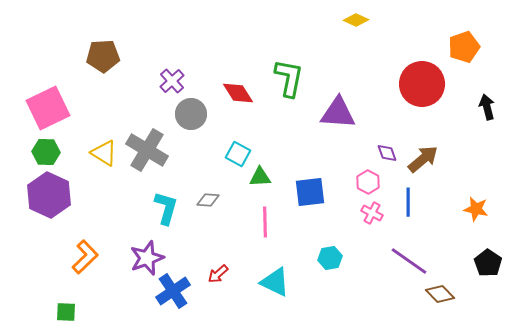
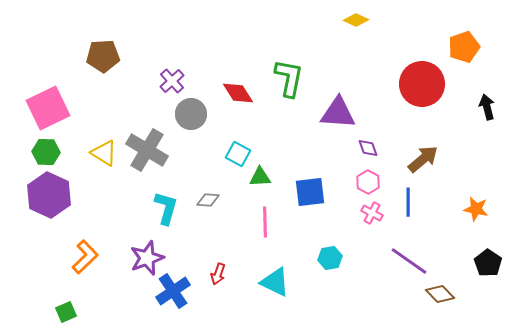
purple diamond: moved 19 px left, 5 px up
red arrow: rotated 30 degrees counterclockwise
green square: rotated 25 degrees counterclockwise
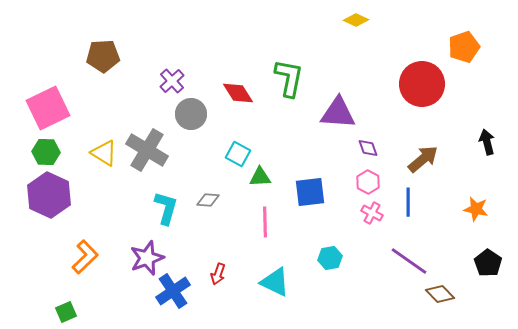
black arrow: moved 35 px down
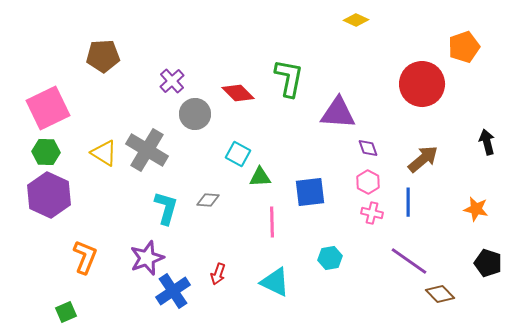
red diamond: rotated 12 degrees counterclockwise
gray circle: moved 4 px right
pink cross: rotated 15 degrees counterclockwise
pink line: moved 7 px right
orange L-shape: rotated 24 degrees counterclockwise
black pentagon: rotated 16 degrees counterclockwise
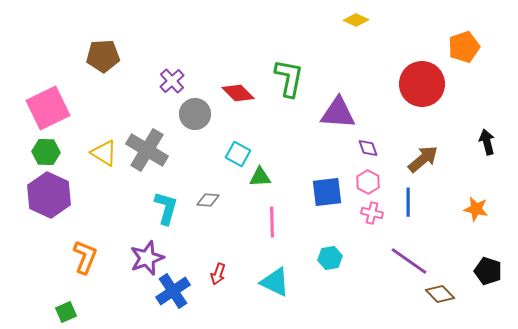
blue square: moved 17 px right
black pentagon: moved 8 px down
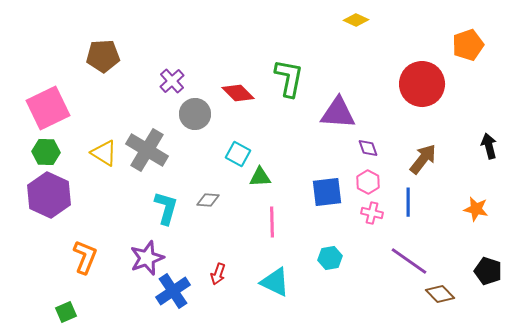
orange pentagon: moved 4 px right, 2 px up
black arrow: moved 2 px right, 4 px down
brown arrow: rotated 12 degrees counterclockwise
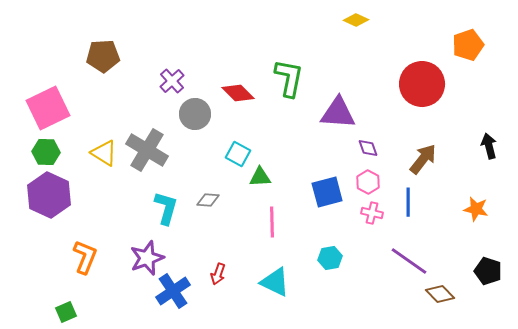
blue square: rotated 8 degrees counterclockwise
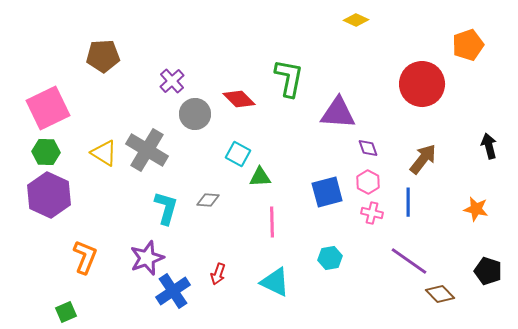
red diamond: moved 1 px right, 6 px down
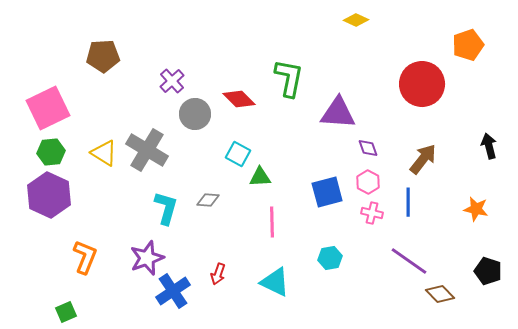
green hexagon: moved 5 px right; rotated 8 degrees counterclockwise
